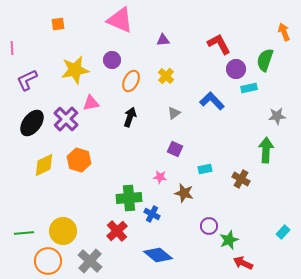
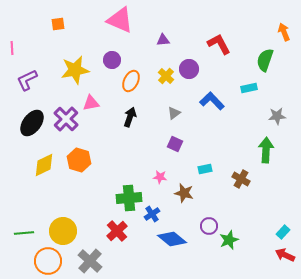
purple circle at (236, 69): moved 47 px left
purple square at (175, 149): moved 5 px up
blue cross at (152, 214): rotated 28 degrees clockwise
blue diamond at (158, 255): moved 14 px right, 16 px up
red arrow at (243, 263): moved 42 px right, 8 px up
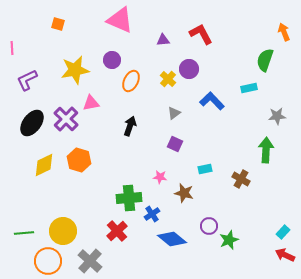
orange square at (58, 24): rotated 24 degrees clockwise
red L-shape at (219, 44): moved 18 px left, 10 px up
yellow cross at (166, 76): moved 2 px right, 3 px down
black arrow at (130, 117): moved 9 px down
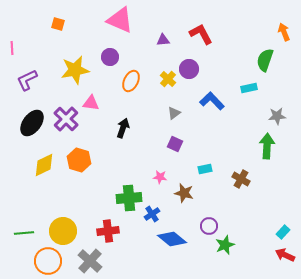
purple circle at (112, 60): moved 2 px left, 3 px up
pink triangle at (91, 103): rotated 18 degrees clockwise
black arrow at (130, 126): moved 7 px left, 2 px down
green arrow at (266, 150): moved 1 px right, 4 px up
red cross at (117, 231): moved 9 px left; rotated 35 degrees clockwise
green star at (229, 240): moved 4 px left, 5 px down
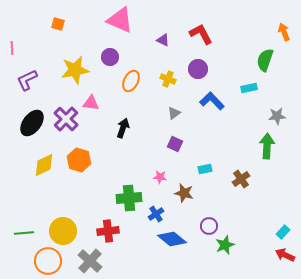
purple triangle at (163, 40): rotated 32 degrees clockwise
purple circle at (189, 69): moved 9 px right
yellow cross at (168, 79): rotated 21 degrees counterclockwise
brown cross at (241, 179): rotated 24 degrees clockwise
blue cross at (152, 214): moved 4 px right
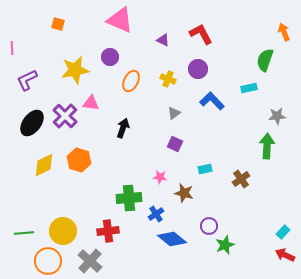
purple cross at (66, 119): moved 1 px left, 3 px up
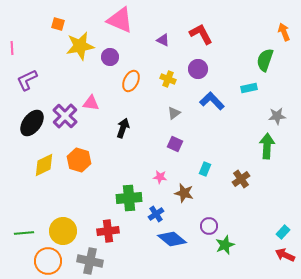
yellow star at (75, 70): moved 5 px right, 24 px up
cyan rectangle at (205, 169): rotated 56 degrees counterclockwise
gray cross at (90, 261): rotated 30 degrees counterclockwise
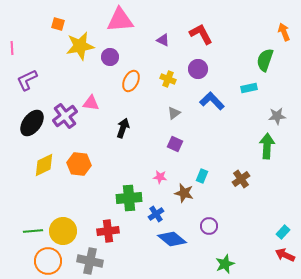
pink triangle at (120, 20): rotated 28 degrees counterclockwise
purple cross at (65, 116): rotated 10 degrees clockwise
orange hexagon at (79, 160): moved 4 px down; rotated 10 degrees counterclockwise
cyan rectangle at (205, 169): moved 3 px left, 7 px down
green line at (24, 233): moved 9 px right, 2 px up
green star at (225, 245): moved 19 px down
